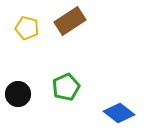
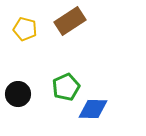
yellow pentagon: moved 2 px left, 1 px down
blue diamond: moved 26 px left, 4 px up; rotated 36 degrees counterclockwise
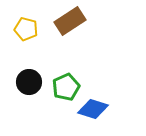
yellow pentagon: moved 1 px right
black circle: moved 11 px right, 12 px up
blue diamond: rotated 16 degrees clockwise
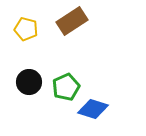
brown rectangle: moved 2 px right
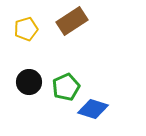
yellow pentagon: rotated 30 degrees counterclockwise
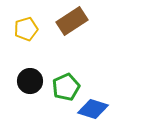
black circle: moved 1 px right, 1 px up
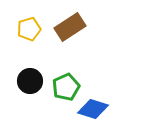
brown rectangle: moved 2 px left, 6 px down
yellow pentagon: moved 3 px right
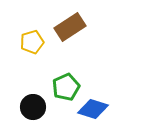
yellow pentagon: moved 3 px right, 13 px down
black circle: moved 3 px right, 26 px down
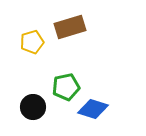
brown rectangle: rotated 16 degrees clockwise
green pentagon: rotated 12 degrees clockwise
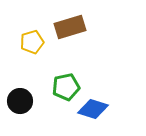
black circle: moved 13 px left, 6 px up
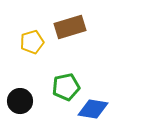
blue diamond: rotated 8 degrees counterclockwise
